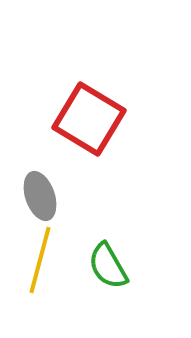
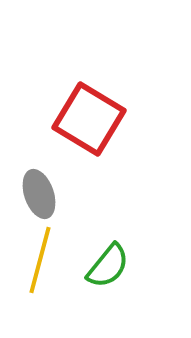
gray ellipse: moved 1 px left, 2 px up
green semicircle: rotated 111 degrees counterclockwise
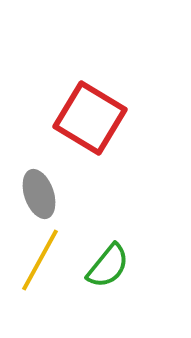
red square: moved 1 px right, 1 px up
yellow line: rotated 14 degrees clockwise
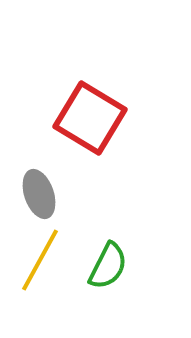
green semicircle: rotated 12 degrees counterclockwise
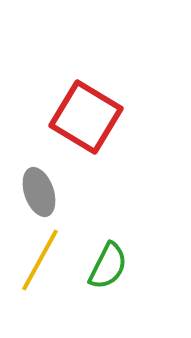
red square: moved 4 px left, 1 px up
gray ellipse: moved 2 px up
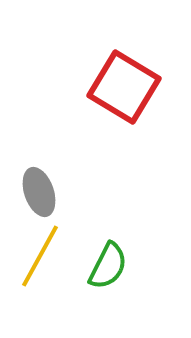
red square: moved 38 px right, 30 px up
yellow line: moved 4 px up
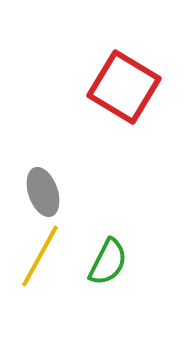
gray ellipse: moved 4 px right
green semicircle: moved 4 px up
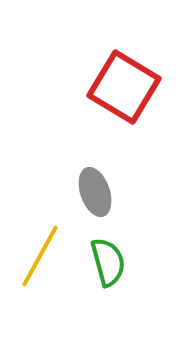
gray ellipse: moved 52 px right
green semicircle: rotated 42 degrees counterclockwise
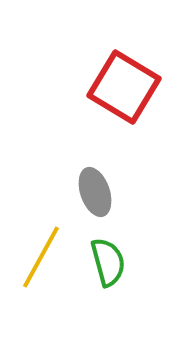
yellow line: moved 1 px right, 1 px down
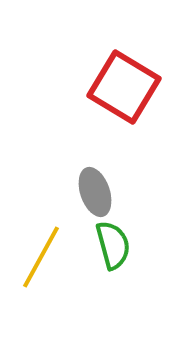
green semicircle: moved 5 px right, 17 px up
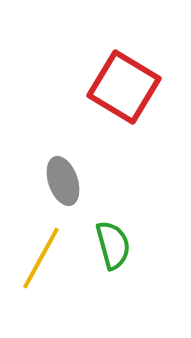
gray ellipse: moved 32 px left, 11 px up
yellow line: moved 1 px down
